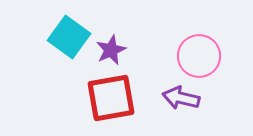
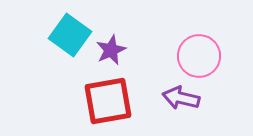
cyan square: moved 1 px right, 2 px up
red square: moved 3 px left, 3 px down
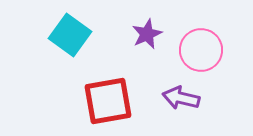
purple star: moved 36 px right, 16 px up
pink circle: moved 2 px right, 6 px up
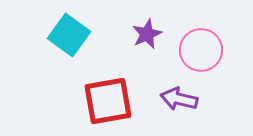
cyan square: moved 1 px left
purple arrow: moved 2 px left, 1 px down
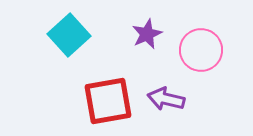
cyan square: rotated 12 degrees clockwise
purple arrow: moved 13 px left
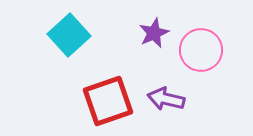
purple star: moved 7 px right, 1 px up
red square: rotated 9 degrees counterclockwise
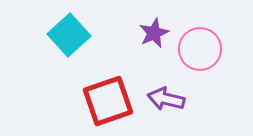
pink circle: moved 1 px left, 1 px up
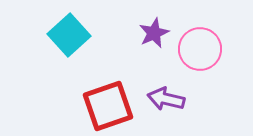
red square: moved 5 px down
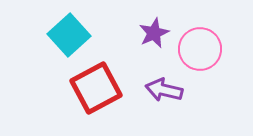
purple arrow: moved 2 px left, 9 px up
red square: moved 12 px left, 18 px up; rotated 9 degrees counterclockwise
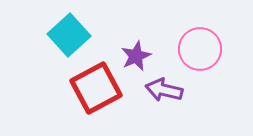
purple star: moved 18 px left, 23 px down
